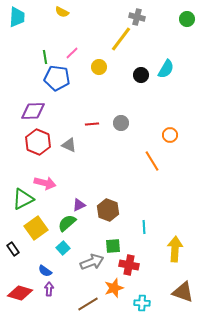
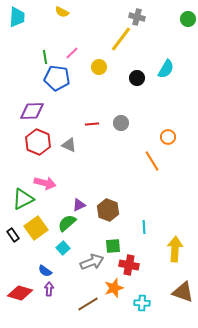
green circle: moved 1 px right
black circle: moved 4 px left, 3 px down
purple diamond: moved 1 px left
orange circle: moved 2 px left, 2 px down
black rectangle: moved 14 px up
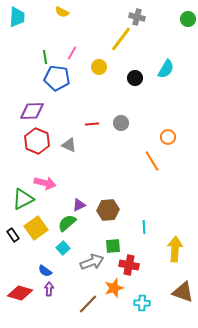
pink line: rotated 16 degrees counterclockwise
black circle: moved 2 px left
red hexagon: moved 1 px left, 1 px up
brown hexagon: rotated 25 degrees counterclockwise
brown line: rotated 15 degrees counterclockwise
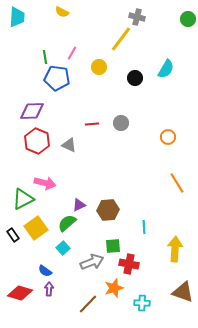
orange line: moved 25 px right, 22 px down
red cross: moved 1 px up
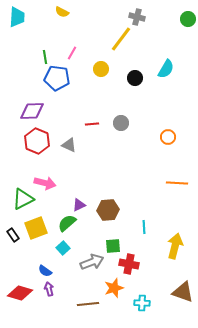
yellow circle: moved 2 px right, 2 px down
orange line: rotated 55 degrees counterclockwise
yellow square: rotated 15 degrees clockwise
yellow arrow: moved 3 px up; rotated 10 degrees clockwise
purple arrow: rotated 16 degrees counterclockwise
brown line: rotated 40 degrees clockwise
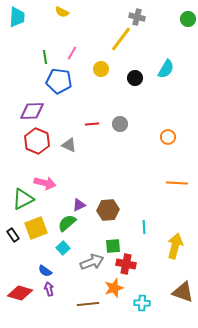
blue pentagon: moved 2 px right, 3 px down
gray circle: moved 1 px left, 1 px down
red cross: moved 3 px left
